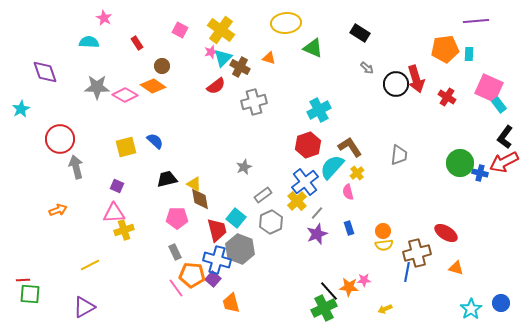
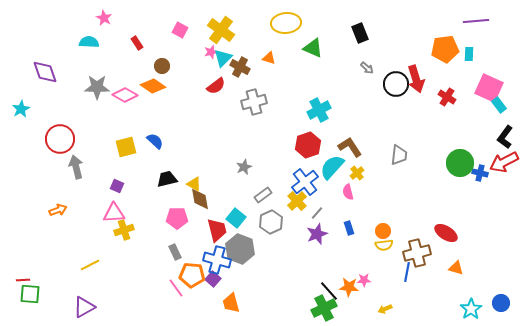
black rectangle at (360, 33): rotated 36 degrees clockwise
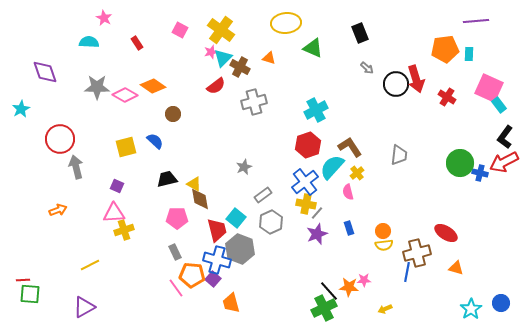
brown circle at (162, 66): moved 11 px right, 48 px down
cyan cross at (319, 110): moved 3 px left
yellow cross at (297, 201): moved 9 px right, 3 px down; rotated 36 degrees counterclockwise
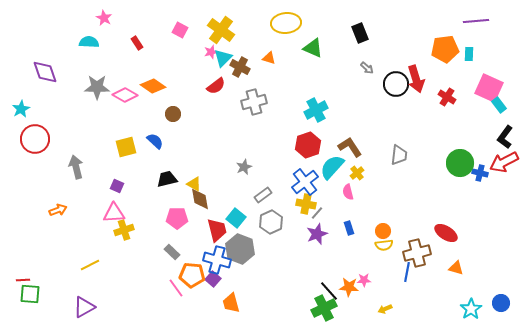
red circle at (60, 139): moved 25 px left
gray rectangle at (175, 252): moved 3 px left; rotated 21 degrees counterclockwise
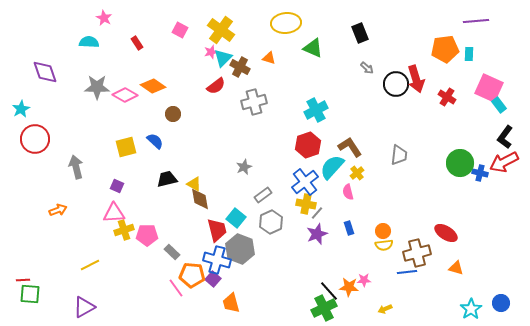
pink pentagon at (177, 218): moved 30 px left, 17 px down
blue line at (407, 272): rotated 72 degrees clockwise
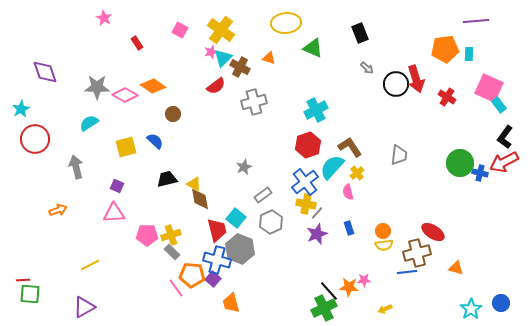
cyan semicircle at (89, 42): moved 81 px down; rotated 36 degrees counterclockwise
yellow cross at (124, 230): moved 47 px right, 5 px down
red ellipse at (446, 233): moved 13 px left, 1 px up
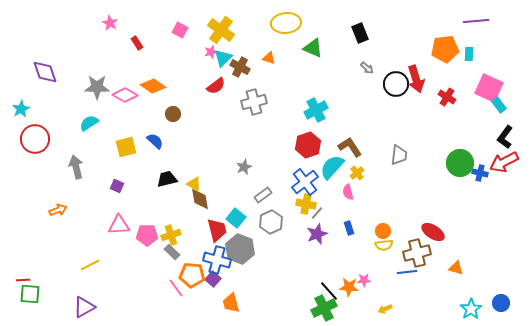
pink star at (104, 18): moved 6 px right, 5 px down
pink triangle at (114, 213): moved 5 px right, 12 px down
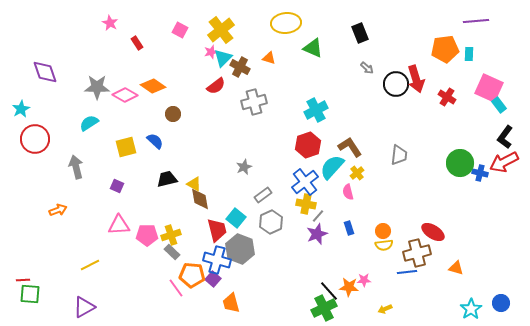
yellow cross at (221, 30): rotated 16 degrees clockwise
gray line at (317, 213): moved 1 px right, 3 px down
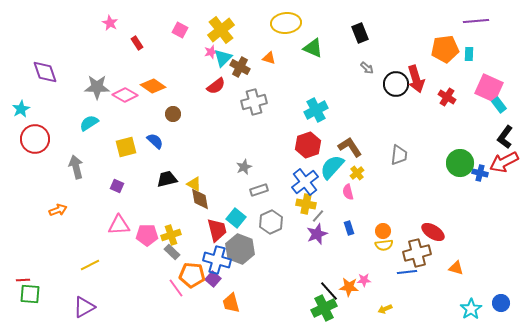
gray rectangle at (263, 195): moved 4 px left, 5 px up; rotated 18 degrees clockwise
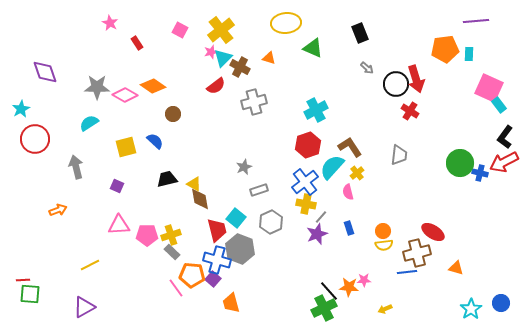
red cross at (447, 97): moved 37 px left, 14 px down
gray line at (318, 216): moved 3 px right, 1 px down
